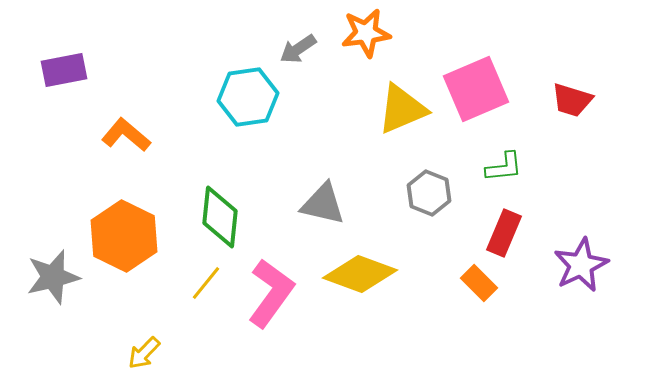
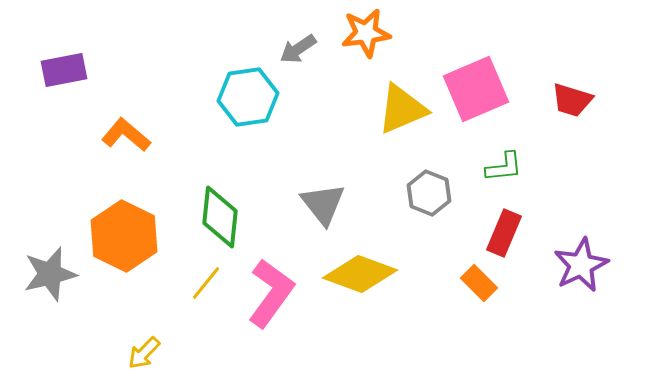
gray triangle: rotated 39 degrees clockwise
gray star: moved 3 px left, 3 px up
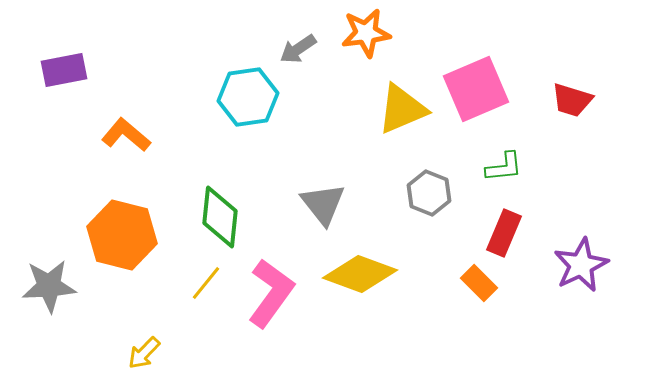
orange hexagon: moved 2 px left, 1 px up; rotated 12 degrees counterclockwise
gray star: moved 1 px left, 12 px down; rotated 10 degrees clockwise
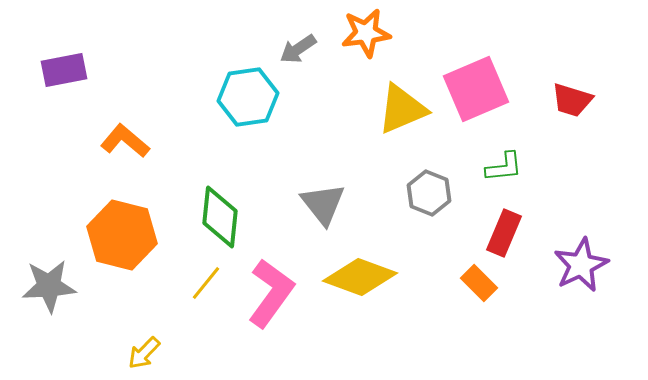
orange L-shape: moved 1 px left, 6 px down
yellow diamond: moved 3 px down
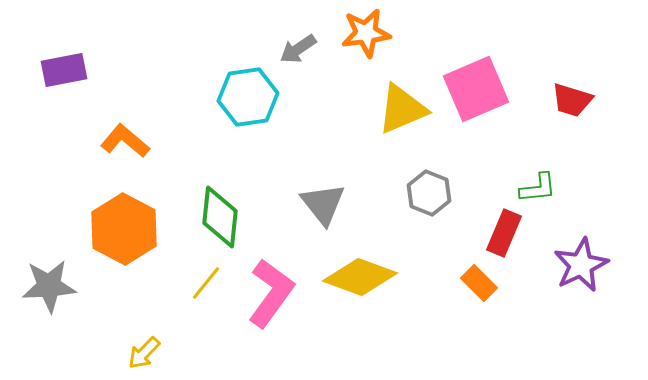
green L-shape: moved 34 px right, 21 px down
orange hexagon: moved 2 px right, 6 px up; rotated 14 degrees clockwise
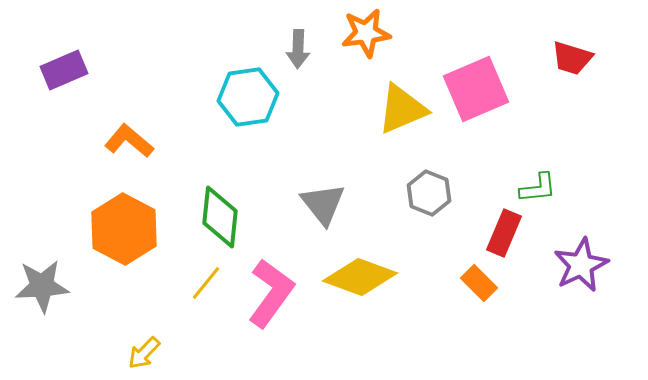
gray arrow: rotated 54 degrees counterclockwise
purple rectangle: rotated 12 degrees counterclockwise
red trapezoid: moved 42 px up
orange L-shape: moved 4 px right
gray star: moved 7 px left
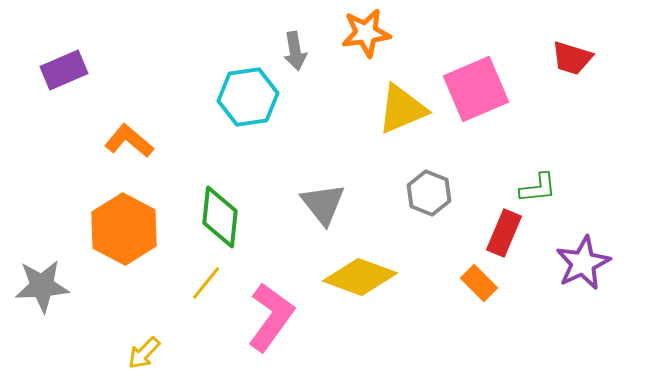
gray arrow: moved 3 px left, 2 px down; rotated 12 degrees counterclockwise
purple star: moved 2 px right, 2 px up
pink L-shape: moved 24 px down
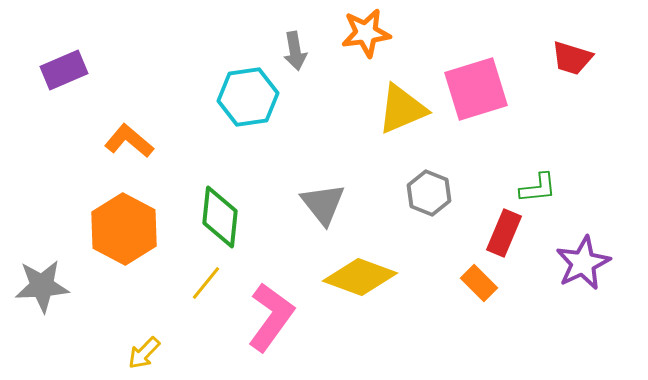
pink square: rotated 6 degrees clockwise
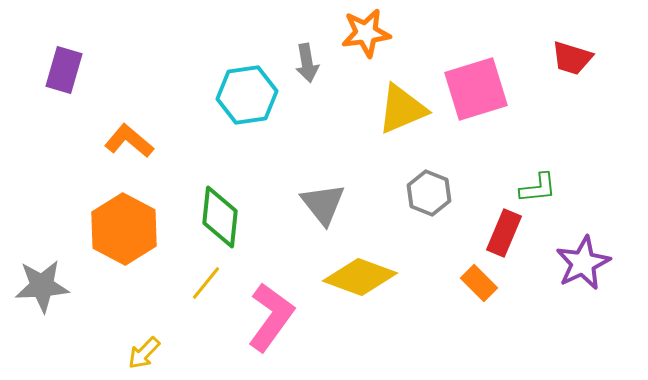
gray arrow: moved 12 px right, 12 px down
purple rectangle: rotated 51 degrees counterclockwise
cyan hexagon: moved 1 px left, 2 px up
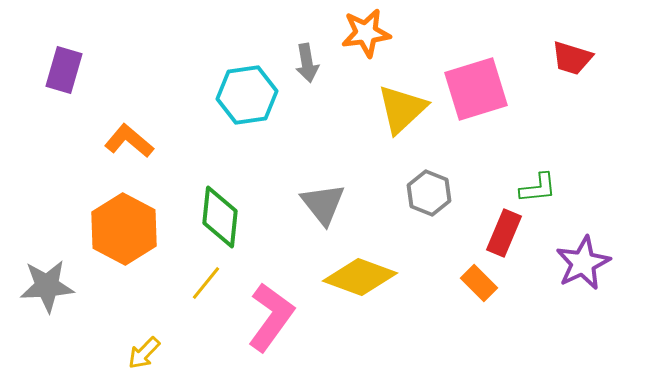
yellow triangle: rotated 20 degrees counterclockwise
gray star: moved 5 px right
